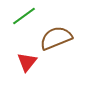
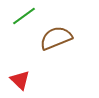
red triangle: moved 7 px left, 18 px down; rotated 25 degrees counterclockwise
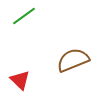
brown semicircle: moved 17 px right, 22 px down
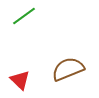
brown semicircle: moved 5 px left, 9 px down
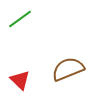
green line: moved 4 px left, 3 px down
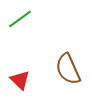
brown semicircle: rotated 92 degrees counterclockwise
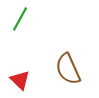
green line: rotated 25 degrees counterclockwise
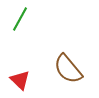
brown semicircle: rotated 16 degrees counterclockwise
